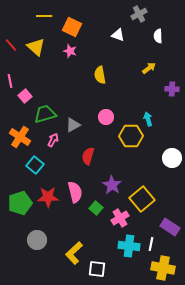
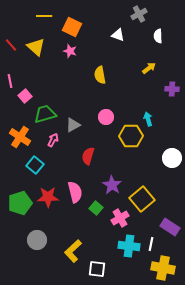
yellow L-shape: moved 1 px left, 2 px up
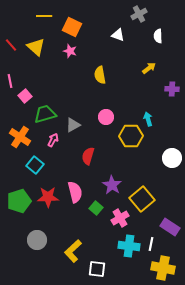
green pentagon: moved 1 px left, 2 px up
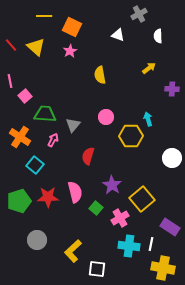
pink star: rotated 24 degrees clockwise
green trapezoid: rotated 20 degrees clockwise
gray triangle: rotated 21 degrees counterclockwise
